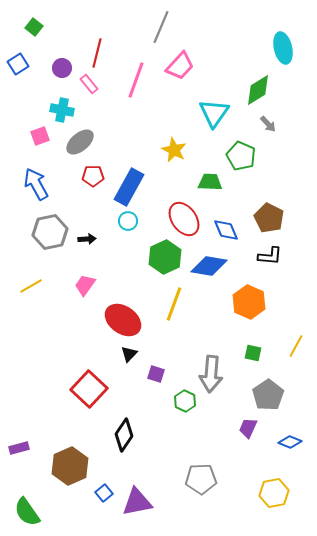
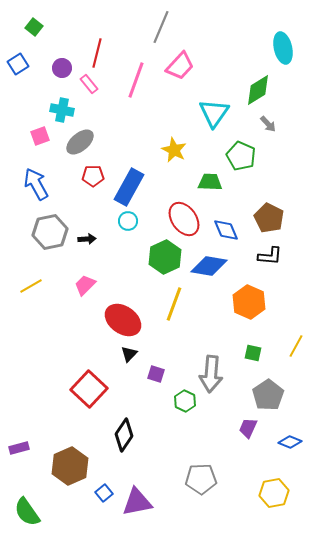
pink trapezoid at (85, 285): rotated 10 degrees clockwise
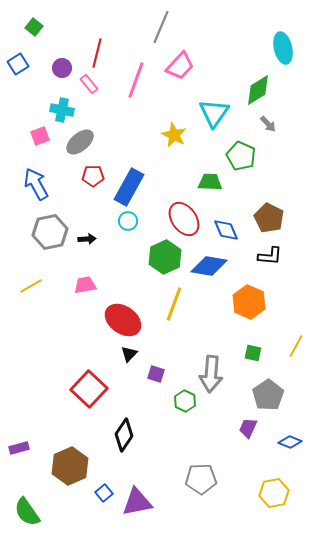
yellow star at (174, 150): moved 15 px up
pink trapezoid at (85, 285): rotated 35 degrees clockwise
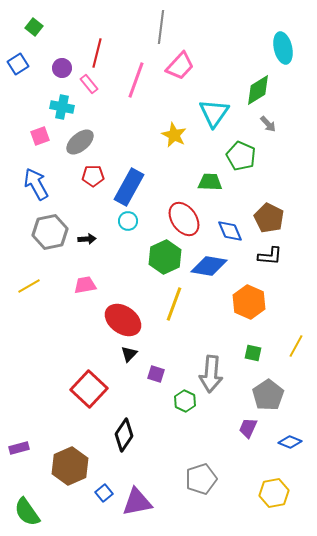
gray line at (161, 27): rotated 16 degrees counterclockwise
cyan cross at (62, 110): moved 3 px up
blue diamond at (226, 230): moved 4 px right, 1 px down
yellow line at (31, 286): moved 2 px left
gray pentagon at (201, 479): rotated 16 degrees counterclockwise
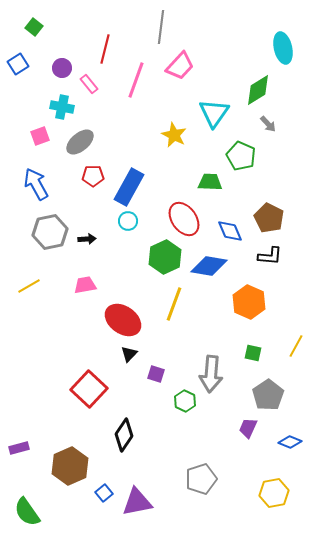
red line at (97, 53): moved 8 px right, 4 px up
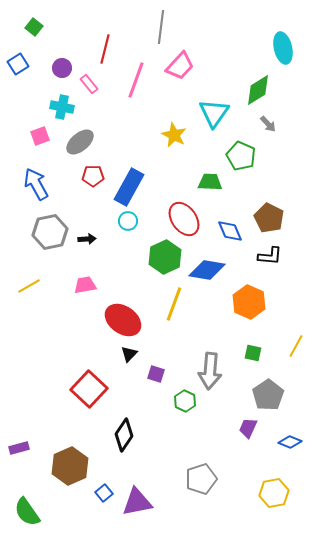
blue diamond at (209, 266): moved 2 px left, 4 px down
gray arrow at (211, 374): moved 1 px left, 3 px up
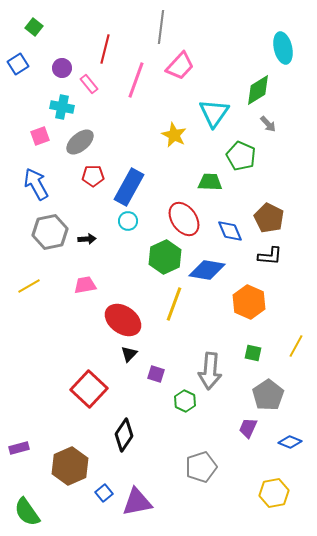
gray pentagon at (201, 479): moved 12 px up
